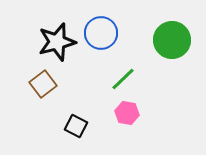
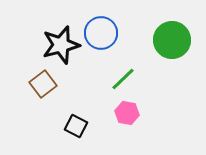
black star: moved 4 px right, 3 px down
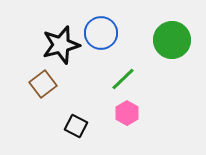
pink hexagon: rotated 20 degrees clockwise
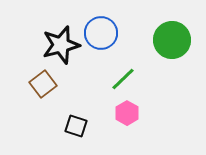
black square: rotated 10 degrees counterclockwise
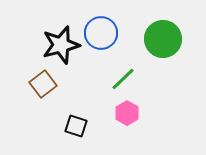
green circle: moved 9 px left, 1 px up
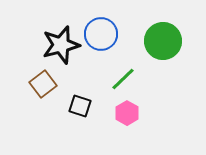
blue circle: moved 1 px down
green circle: moved 2 px down
black square: moved 4 px right, 20 px up
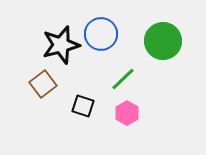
black square: moved 3 px right
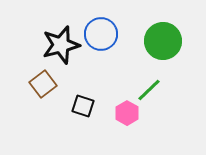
green line: moved 26 px right, 11 px down
